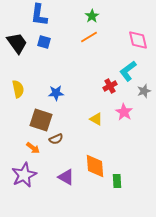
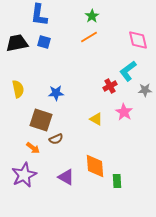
black trapezoid: rotated 65 degrees counterclockwise
gray star: moved 1 px right, 1 px up; rotated 16 degrees clockwise
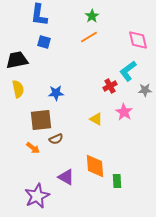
black trapezoid: moved 17 px down
brown square: rotated 25 degrees counterclockwise
purple star: moved 13 px right, 21 px down
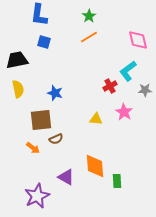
green star: moved 3 px left
blue star: moved 1 px left; rotated 21 degrees clockwise
yellow triangle: rotated 24 degrees counterclockwise
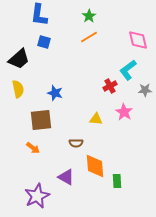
black trapezoid: moved 2 px right, 1 px up; rotated 150 degrees clockwise
cyan L-shape: moved 1 px up
brown semicircle: moved 20 px right, 4 px down; rotated 24 degrees clockwise
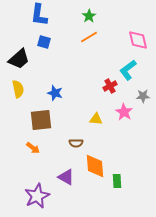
gray star: moved 2 px left, 6 px down
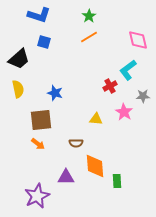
blue L-shape: rotated 80 degrees counterclockwise
orange arrow: moved 5 px right, 4 px up
purple triangle: rotated 30 degrees counterclockwise
